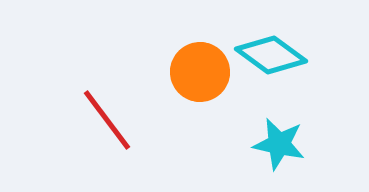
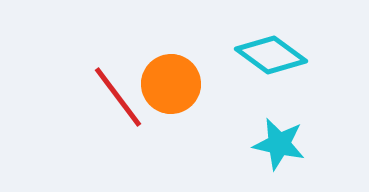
orange circle: moved 29 px left, 12 px down
red line: moved 11 px right, 23 px up
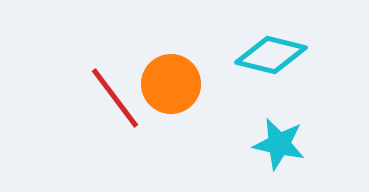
cyan diamond: rotated 22 degrees counterclockwise
red line: moved 3 px left, 1 px down
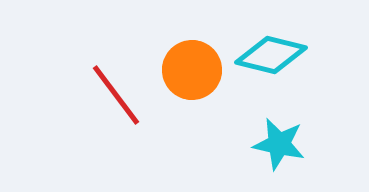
orange circle: moved 21 px right, 14 px up
red line: moved 1 px right, 3 px up
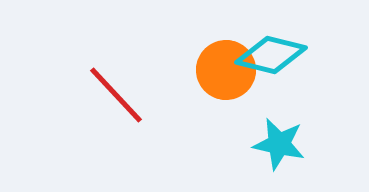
orange circle: moved 34 px right
red line: rotated 6 degrees counterclockwise
